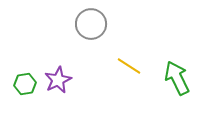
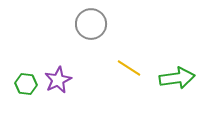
yellow line: moved 2 px down
green arrow: rotated 108 degrees clockwise
green hexagon: moved 1 px right; rotated 15 degrees clockwise
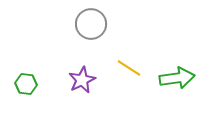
purple star: moved 24 px right
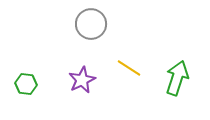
green arrow: rotated 64 degrees counterclockwise
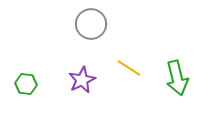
green arrow: rotated 148 degrees clockwise
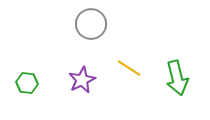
green hexagon: moved 1 px right, 1 px up
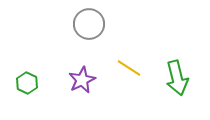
gray circle: moved 2 px left
green hexagon: rotated 20 degrees clockwise
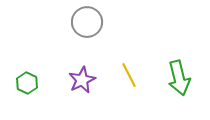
gray circle: moved 2 px left, 2 px up
yellow line: moved 7 px down; rotated 30 degrees clockwise
green arrow: moved 2 px right
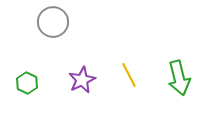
gray circle: moved 34 px left
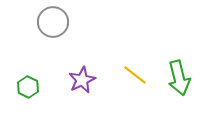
yellow line: moved 6 px right; rotated 25 degrees counterclockwise
green hexagon: moved 1 px right, 4 px down
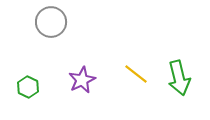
gray circle: moved 2 px left
yellow line: moved 1 px right, 1 px up
